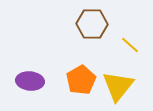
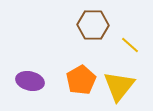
brown hexagon: moved 1 px right, 1 px down
purple ellipse: rotated 8 degrees clockwise
yellow triangle: moved 1 px right
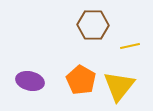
yellow line: moved 1 px down; rotated 54 degrees counterclockwise
orange pentagon: rotated 12 degrees counterclockwise
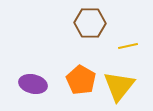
brown hexagon: moved 3 px left, 2 px up
yellow line: moved 2 px left
purple ellipse: moved 3 px right, 3 px down
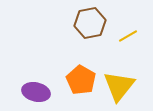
brown hexagon: rotated 12 degrees counterclockwise
yellow line: moved 10 px up; rotated 18 degrees counterclockwise
purple ellipse: moved 3 px right, 8 px down
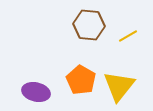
brown hexagon: moved 1 px left, 2 px down; rotated 16 degrees clockwise
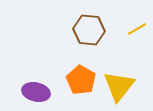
brown hexagon: moved 5 px down
yellow line: moved 9 px right, 7 px up
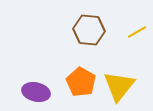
yellow line: moved 3 px down
orange pentagon: moved 2 px down
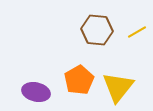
brown hexagon: moved 8 px right
orange pentagon: moved 2 px left, 2 px up; rotated 12 degrees clockwise
yellow triangle: moved 1 px left, 1 px down
